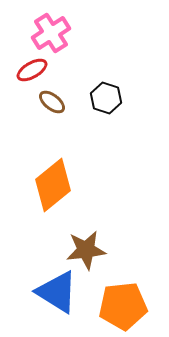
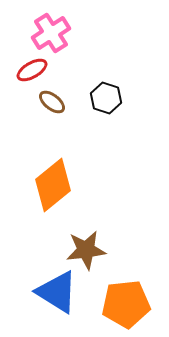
orange pentagon: moved 3 px right, 2 px up
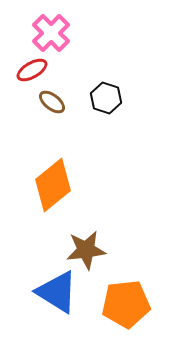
pink cross: rotated 12 degrees counterclockwise
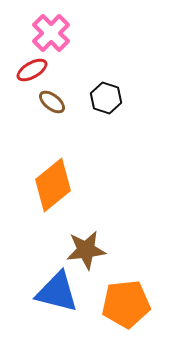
blue triangle: rotated 18 degrees counterclockwise
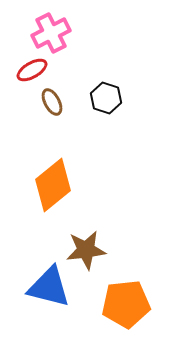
pink cross: rotated 18 degrees clockwise
brown ellipse: rotated 24 degrees clockwise
blue triangle: moved 8 px left, 5 px up
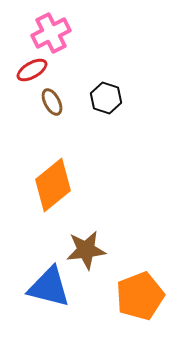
orange pentagon: moved 14 px right, 8 px up; rotated 15 degrees counterclockwise
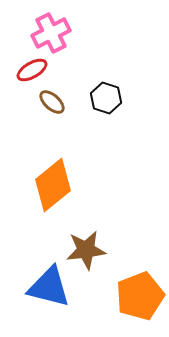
brown ellipse: rotated 20 degrees counterclockwise
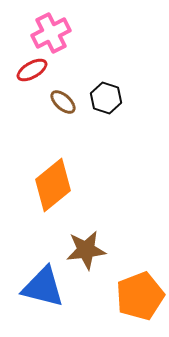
brown ellipse: moved 11 px right
blue triangle: moved 6 px left
